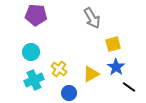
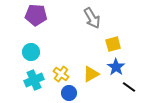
yellow cross: moved 2 px right, 5 px down
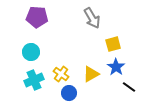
purple pentagon: moved 1 px right, 2 px down
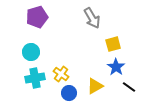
purple pentagon: rotated 20 degrees counterclockwise
yellow triangle: moved 4 px right, 12 px down
cyan cross: moved 1 px right, 2 px up; rotated 12 degrees clockwise
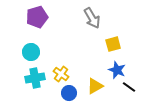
blue star: moved 1 px right, 3 px down; rotated 12 degrees counterclockwise
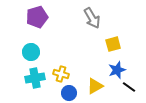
blue star: rotated 30 degrees clockwise
yellow cross: rotated 21 degrees counterclockwise
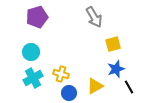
gray arrow: moved 2 px right, 1 px up
blue star: moved 1 px left, 1 px up
cyan cross: moved 2 px left; rotated 18 degrees counterclockwise
black line: rotated 24 degrees clockwise
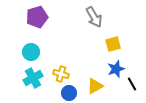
black line: moved 3 px right, 3 px up
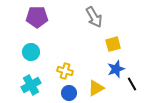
purple pentagon: rotated 15 degrees clockwise
yellow cross: moved 4 px right, 3 px up
cyan cross: moved 2 px left, 7 px down
yellow triangle: moved 1 px right, 2 px down
